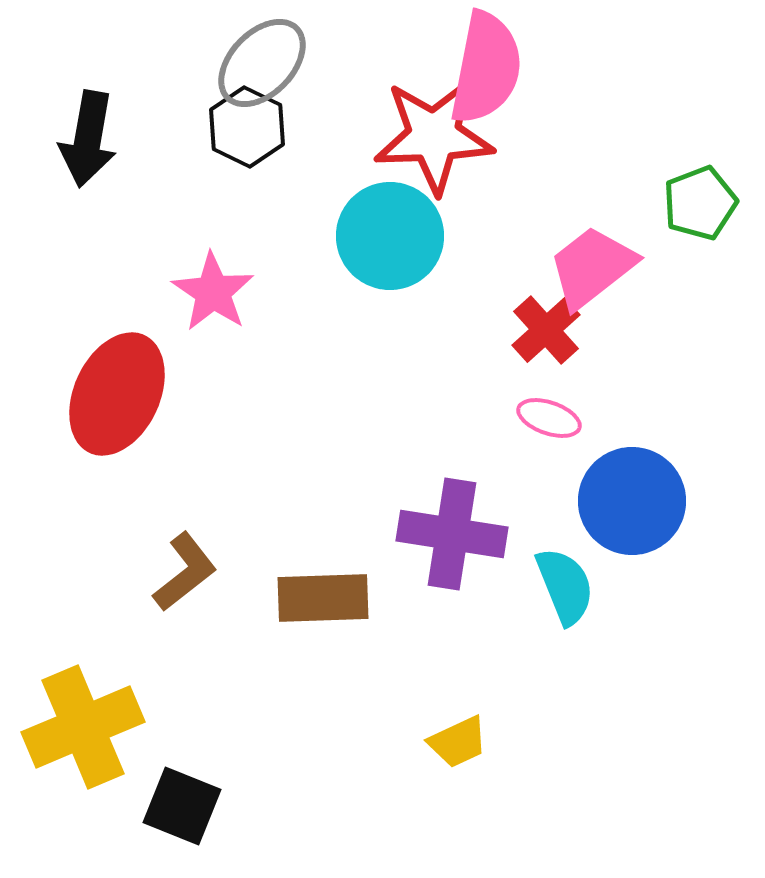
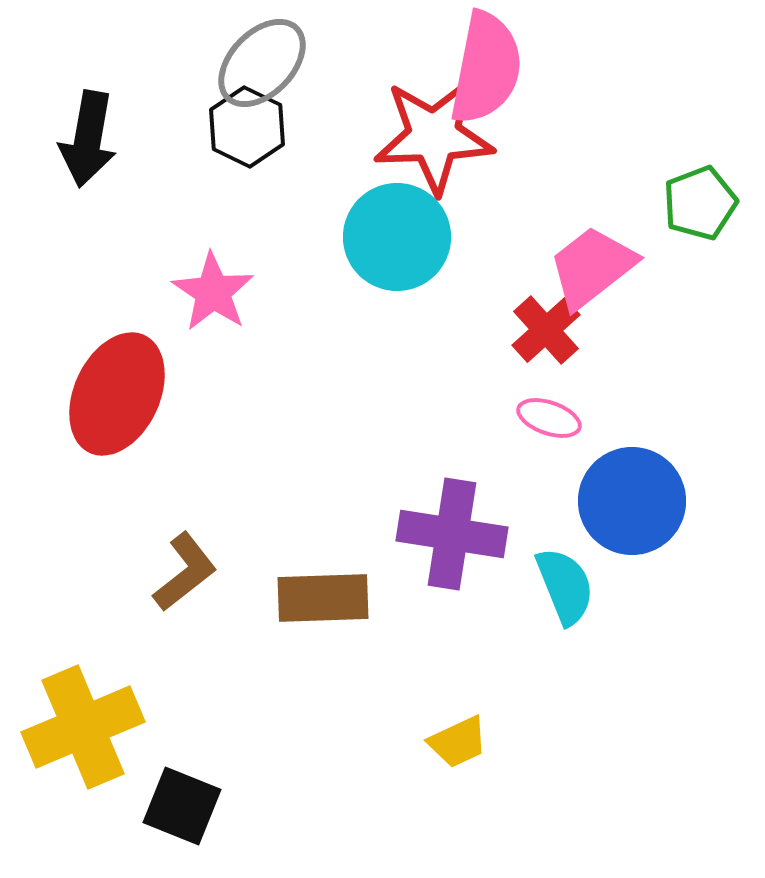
cyan circle: moved 7 px right, 1 px down
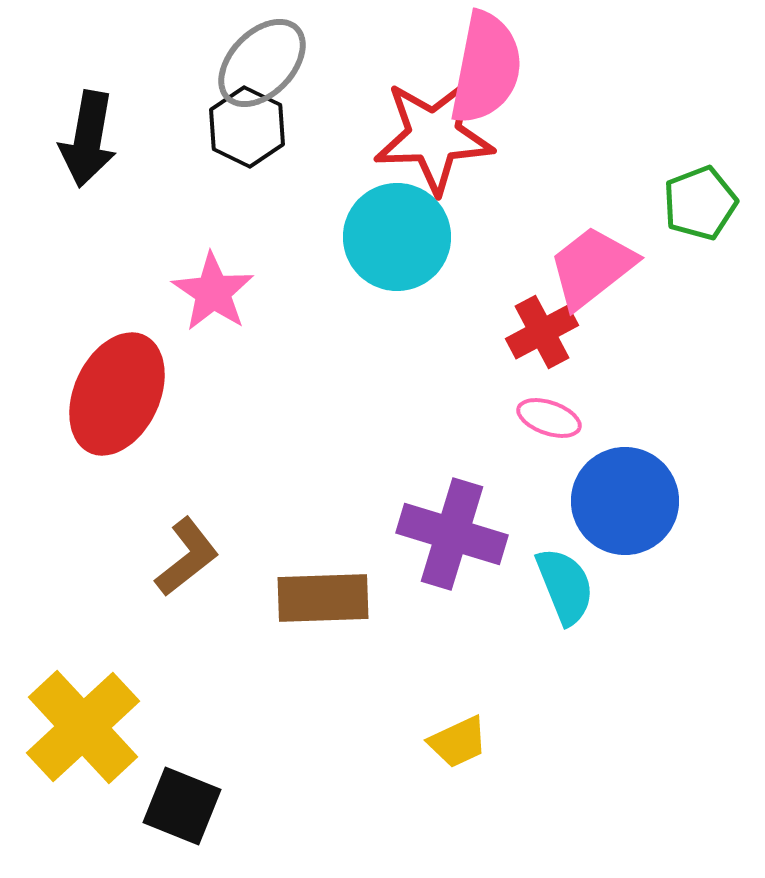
red cross: moved 4 px left, 2 px down; rotated 14 degrees clockwise
blue circle: moved 7 px left
purple cross: rotated 8 degrees clockwise
brown L-shape: moved 2 px right, 15 px up
yellow cross: rotated 20 degrees counterclockwise
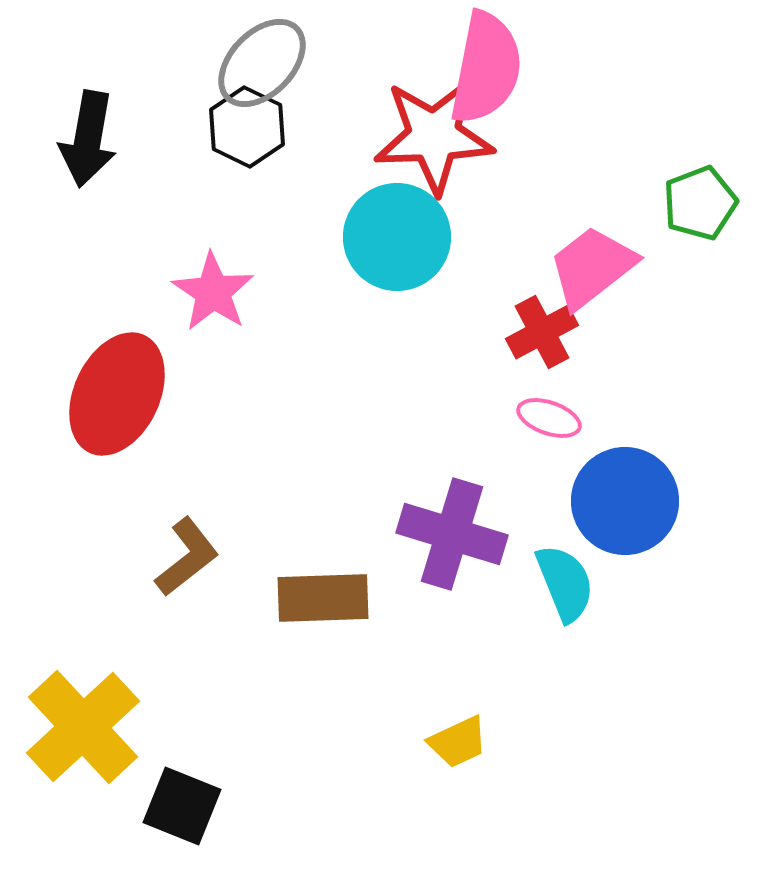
cyan semicircle: moved 3 px up
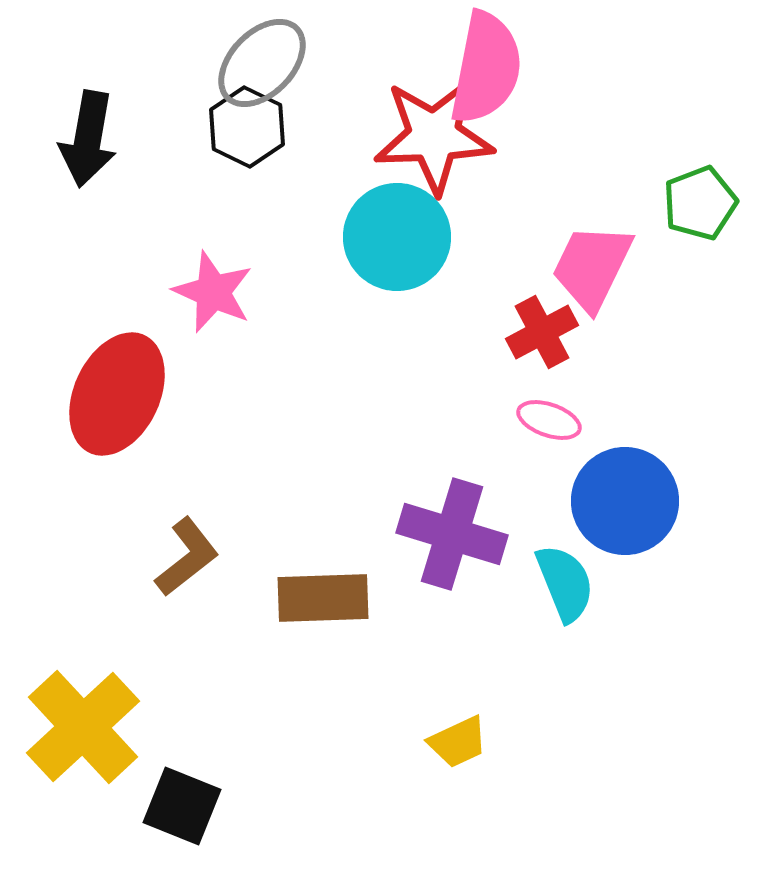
pink trapezoid: rotated 26 degrees counterclockwise
pink star: rotated 10 degrees counterclockwise
pink ellipse: moved 2 px down
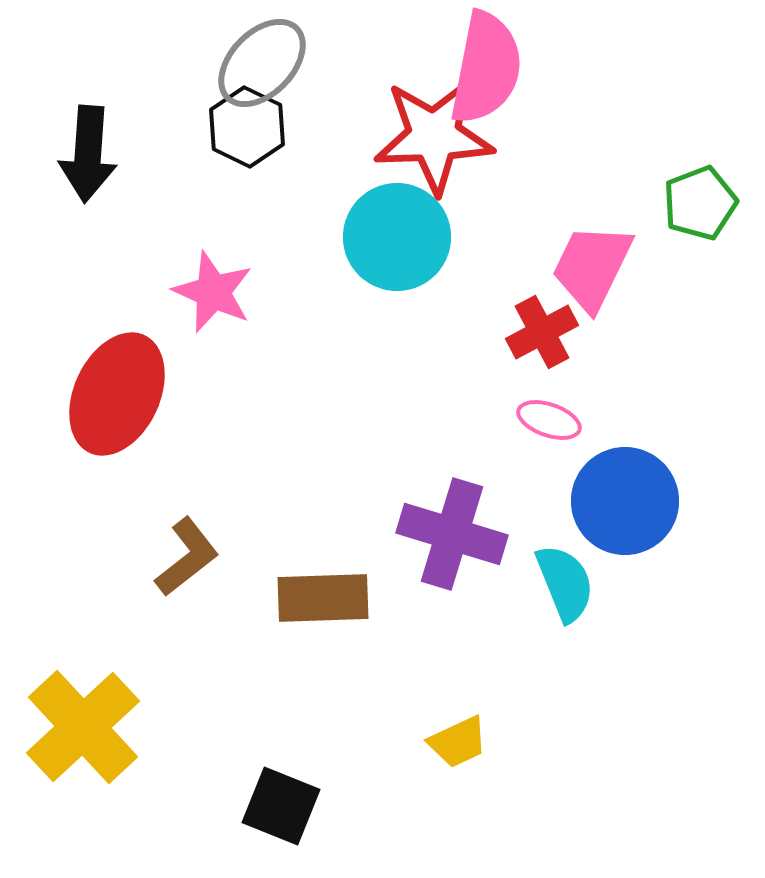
black arrow: moved 15 px down; rotated 6 degrees counterclockwise
black square: moved 99 px right
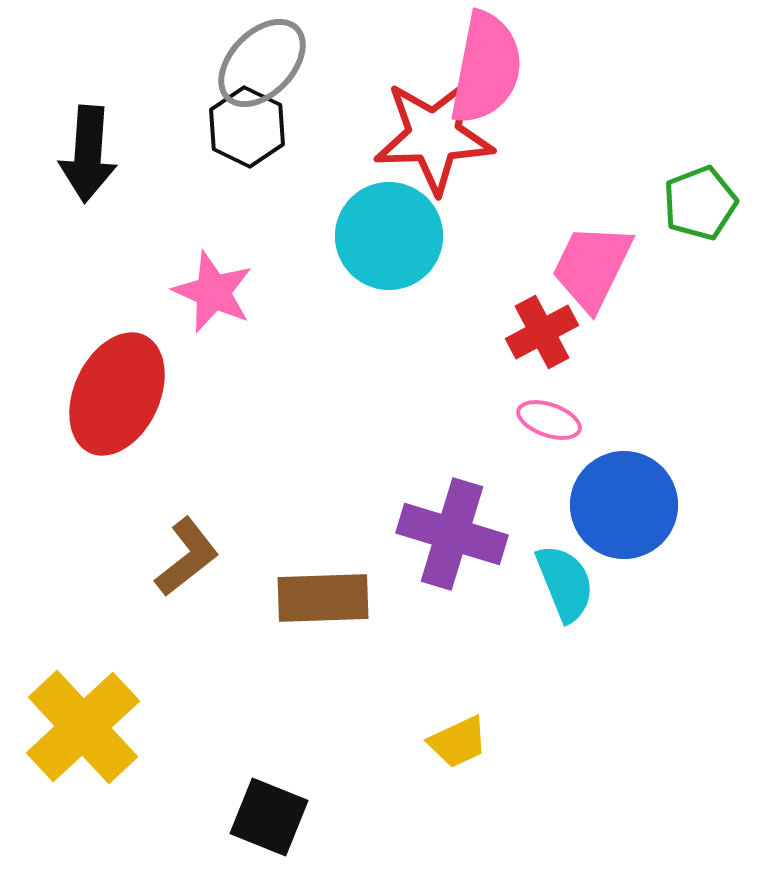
cyan circle: moved 8 px left, 1 px up
blue circle: moved 1 px left, 4 px down
black square: moved 12 px left, 11 px down
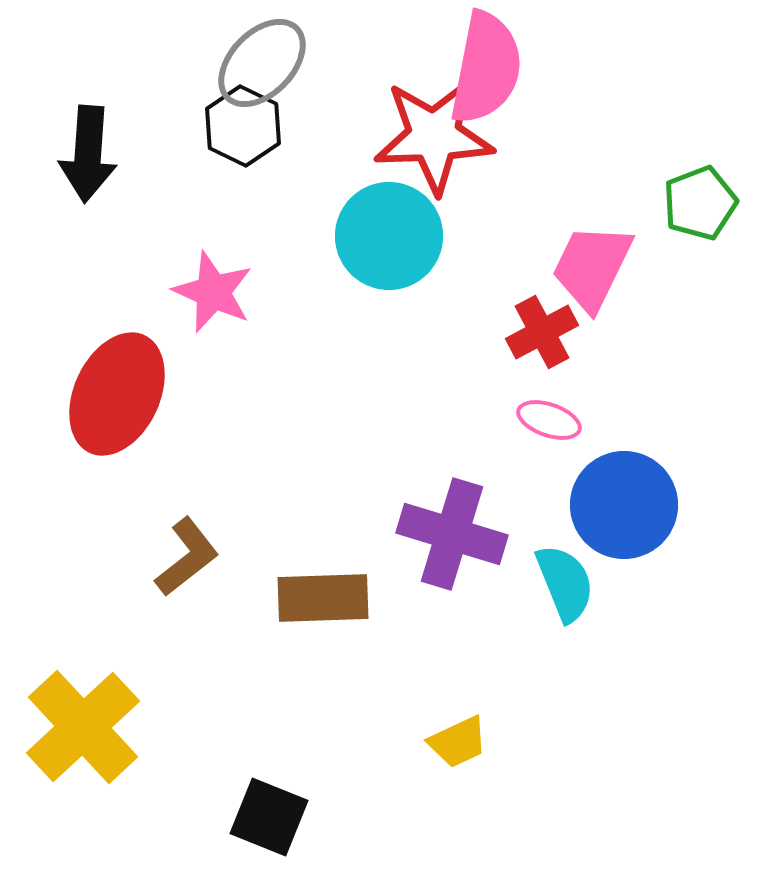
black hexagon: moved 4 px left, 1 px up
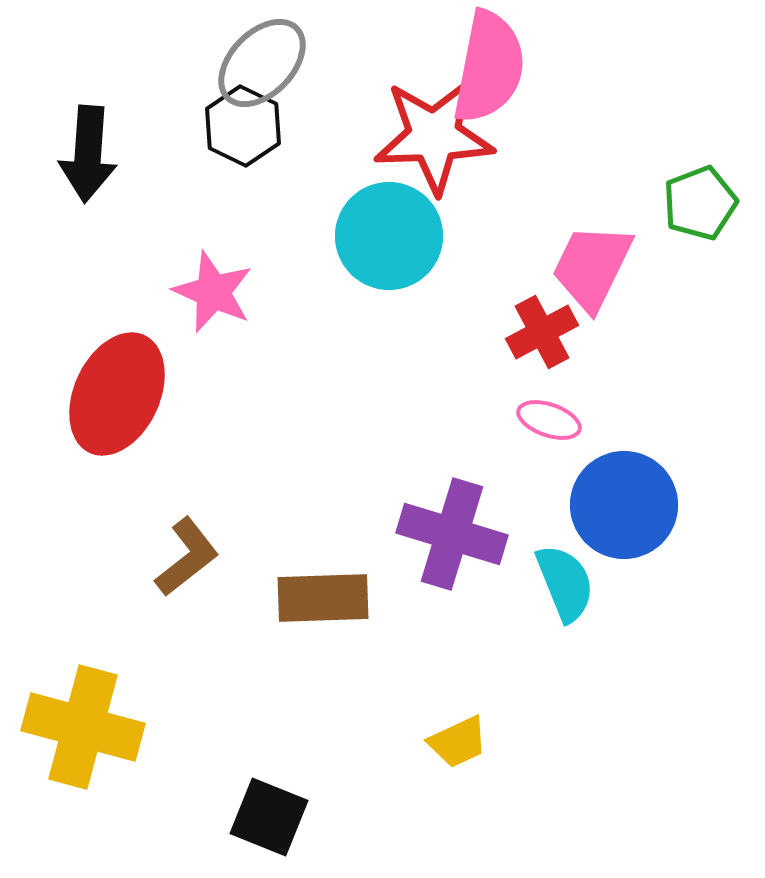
pink semicircle: moved 3 px right, 1 px up
yellow cross: rotated 32 degrees counterclockwise
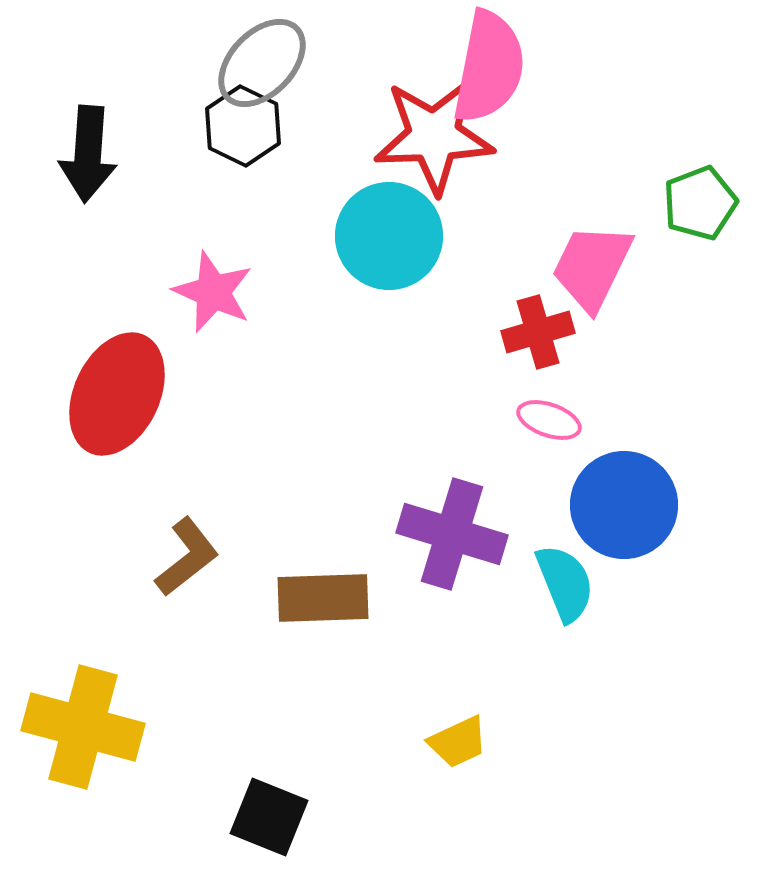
red cross: moved 4 px left; rotated 12 degrees clockwise
